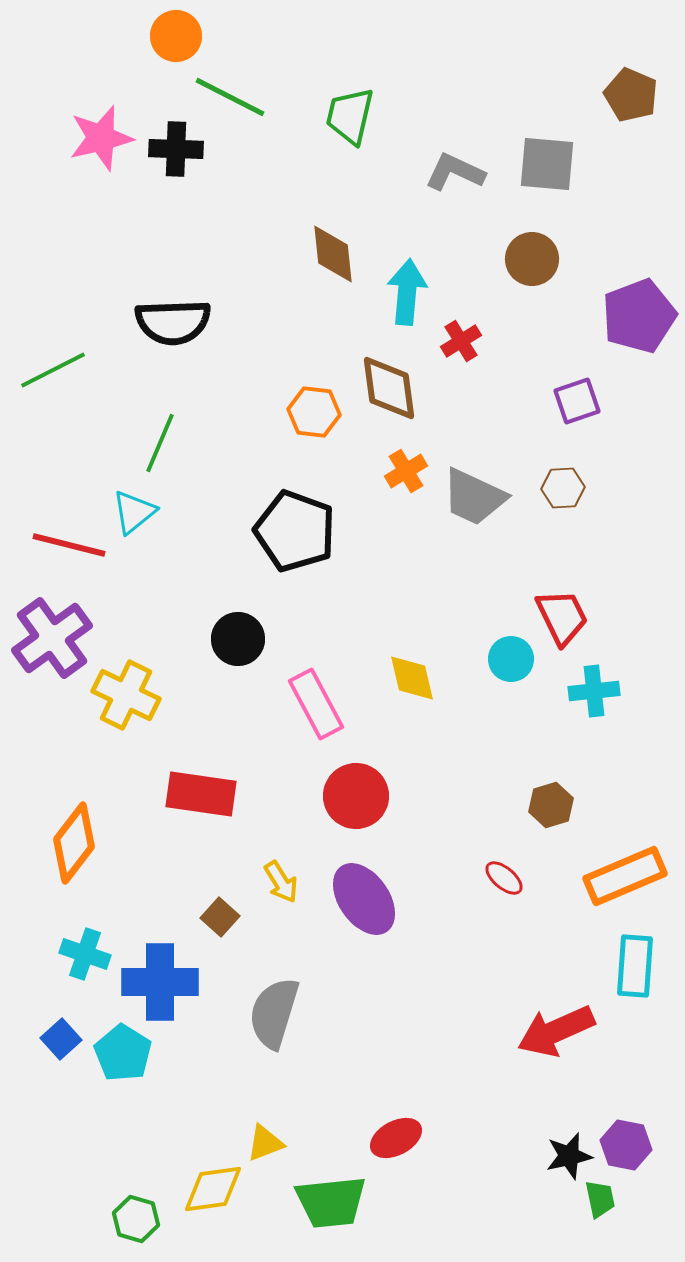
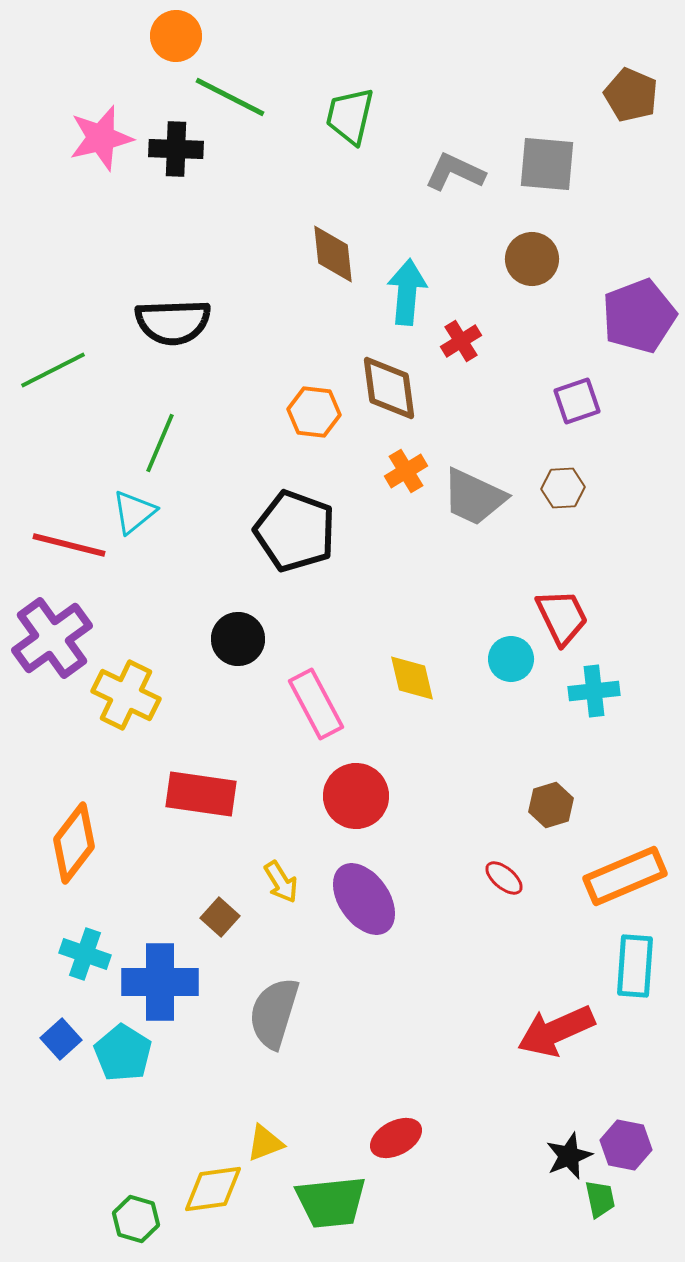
black star at (569, 1156): rotated 9 degrees counterclockwise
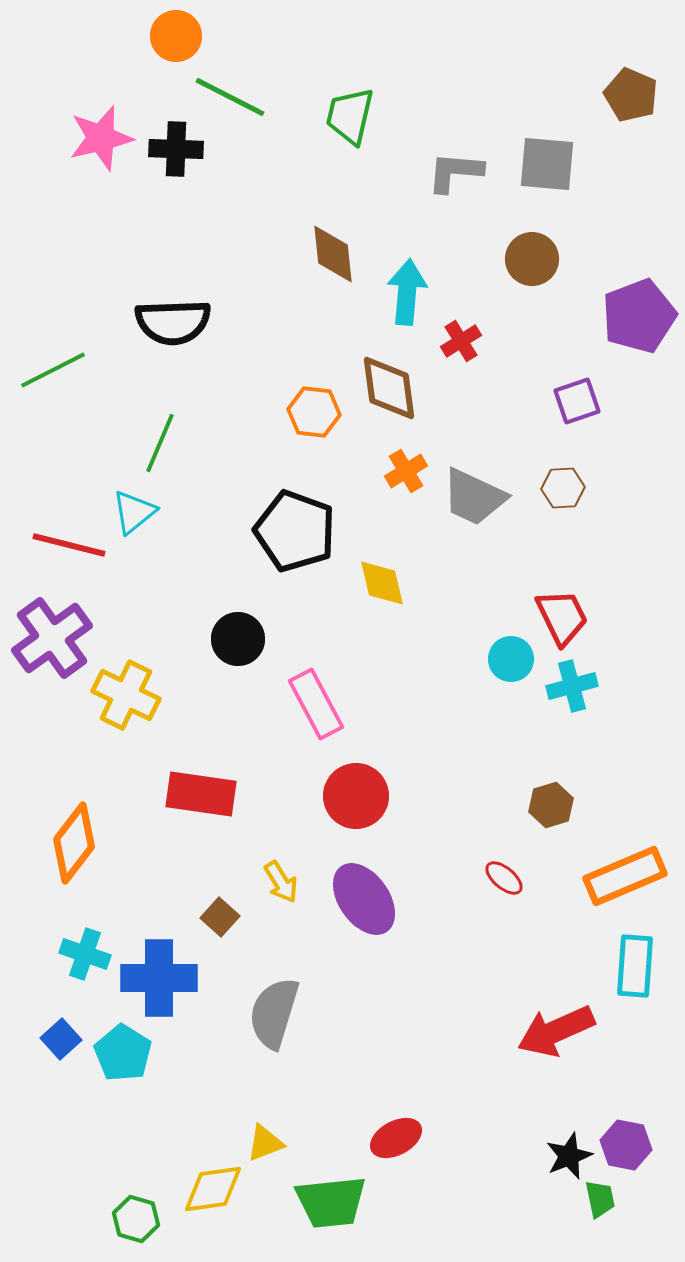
gray L-shape at (455, 172): rotated 20 degrees counterclockwise
yellow diamond at (412, 678): moved 30 px left, 95 px up
cyan cross at (594, 691): moved 22 px left, 5 px up; rotated 9 degrees counterclockwise
blue cross at (160, 982): moved 1 px left, 4 px up
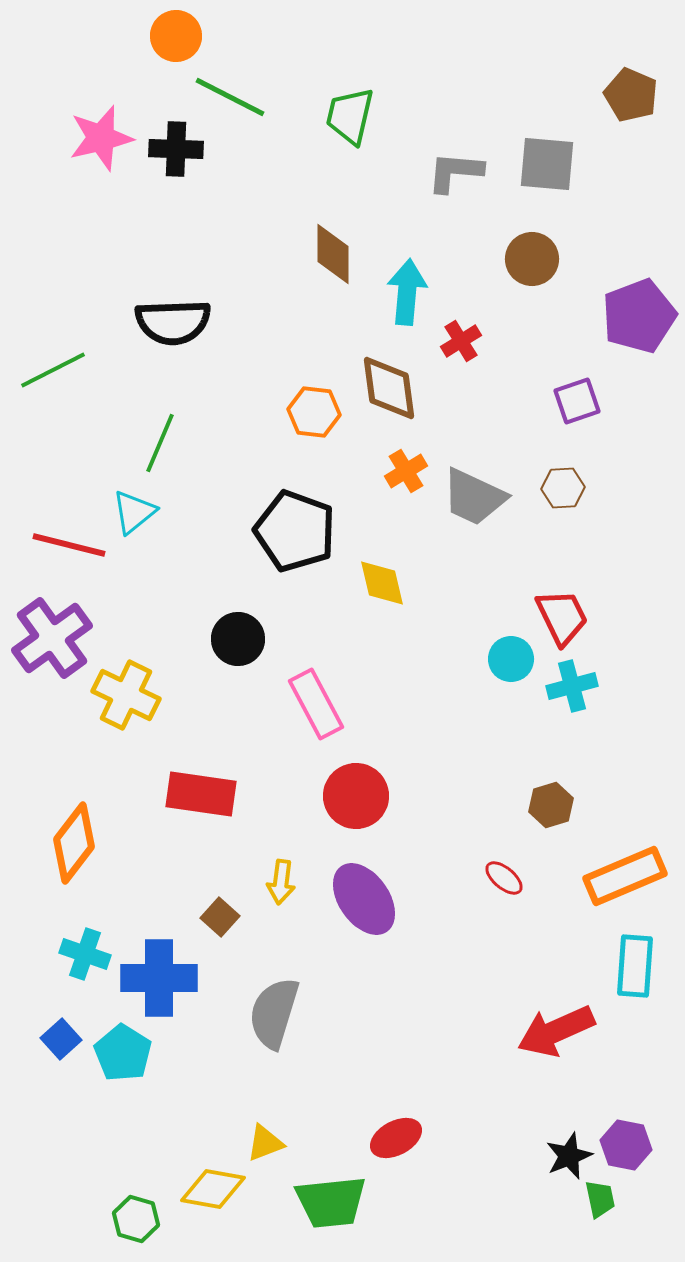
brown diamond at (333, 254): rotated 6 degrees clockwise
yellow arrow at (281, 882): rotated 39 degrees clockwise
yellow diamond at (213, 1189): rotated 18 degrees clockwise
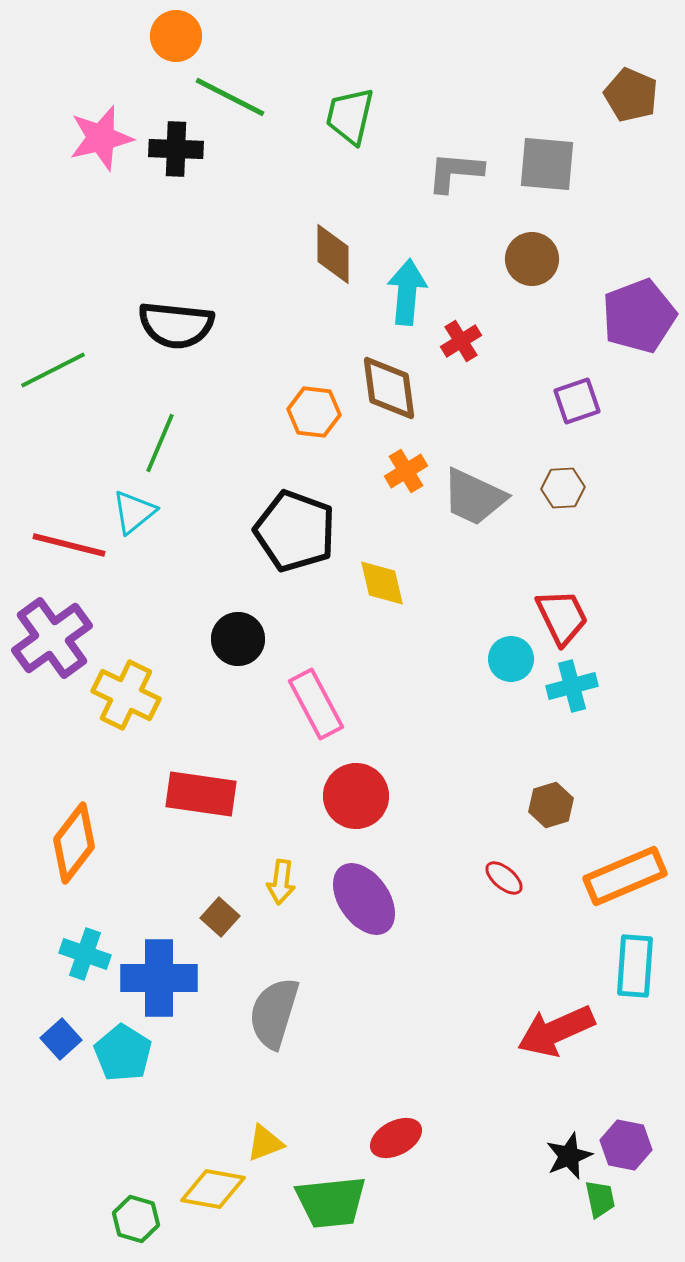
black semicircle at (173, 322): moved 3 px right, 3 px down; rotated 8 degrees clockwise
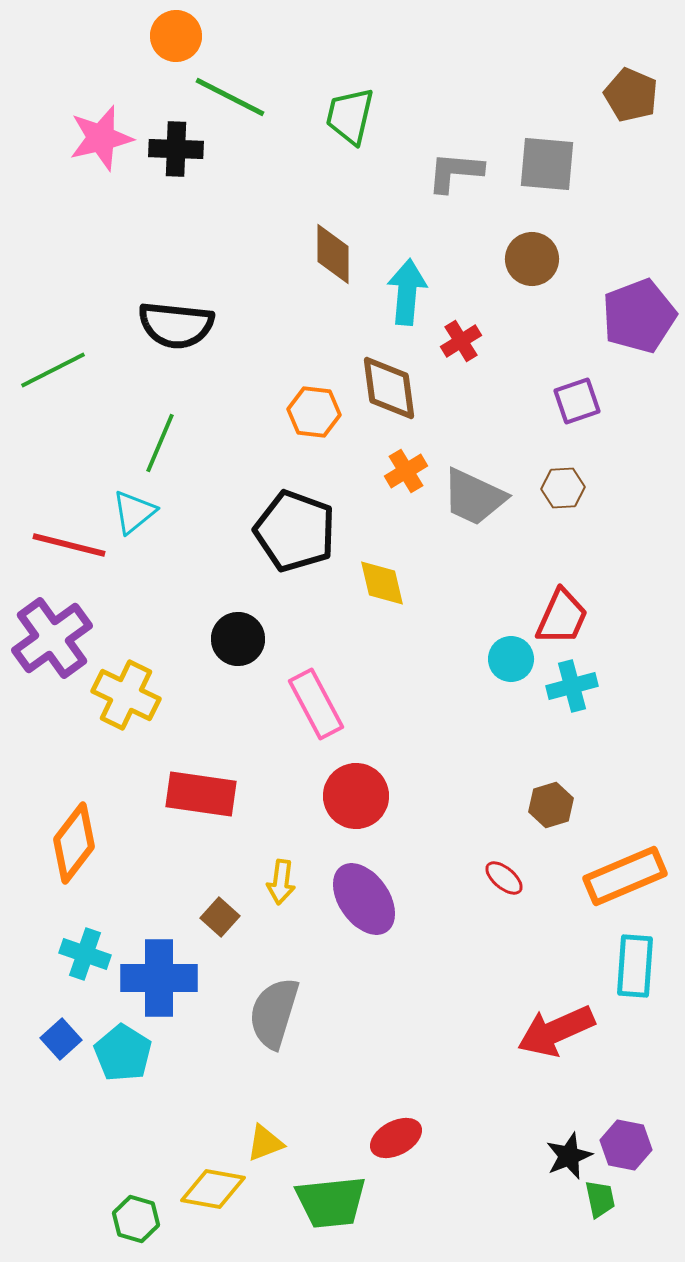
red trapezoid at (562, 617): rotated 50 degrees clockwise
